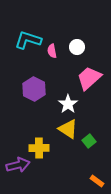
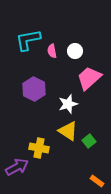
cyan L-shape: rotated 28 degrees counterclockwise
white circle: moved 2 px left, 4 px down
white star: rotated 18 degrees clockwise
yellow triangle: moved 2 px down
yellow cross: rotated 12 degrees clockwise
purple arrow: moved 1 px left, 2 px down; rotated 15 degrees counterclockwise
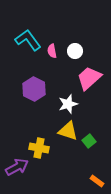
cyan L-shape: rotated 64 degrees clockwise
yellow triangle: rotated 15 degrees counterclockwise
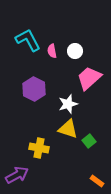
cyan L-shape: rotated 8 degrees clockwise
yellow triangle: moved 2 px up
purple arrow: moved 8 px down
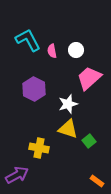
white circle: moved 1 px right, 1 px up
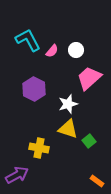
pink semicircle: rotated 128 degrees counterclockwise
